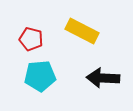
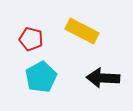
cyan pentagon: moved 1 px right, 1 px down; rotated 24 degrees counterclockwise
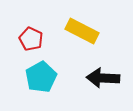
red pentagon: rotated 10 degrees clockwise
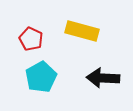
yellow rectangle: rotated 12 degrees counterclockwise
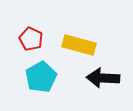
yellow rectangle: moved 3 px left, 14 px down
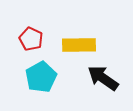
yellow rectangle: rotated 16 degrees counterclockwise
black arrow: rotated 32 degrees clockwise
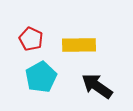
black arrow: moved 6 px left, 8 px down
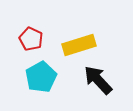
yellow rectangle: rotated 16 degrees counterclockwise
black arrow: moved 1 px right, 6 px up; rotated 12 degrees clockwise
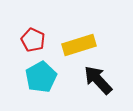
red pentagon: moved 2 px right, 1 px down
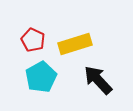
yellow rectangle: moved 4 px left, 1 px up
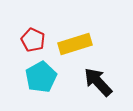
black arrow: moved 2 px down
